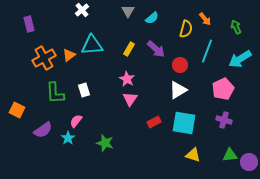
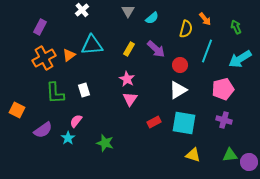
purple rectangle: moved 11 px right, 3 px down; rotated 42 degrees clockwise
pink pentagon: rotated 10 degrees clockwise
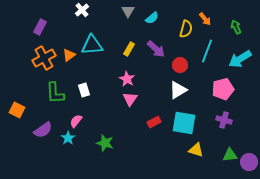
yellow triangle: moved 3 px right, 5 px up
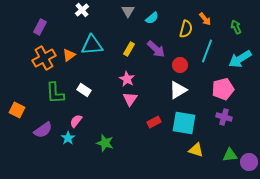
white rectangle: rotated 40 degrees counterclockwise
purple cross: moved 3 px up
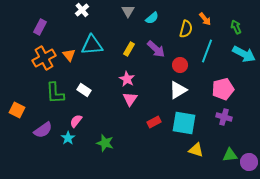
orange triangle: rotated 32 degrees counterclockwise
cyan arrow: moved 4 px right, 5 px up; rotated 120 degrees counterclockwise
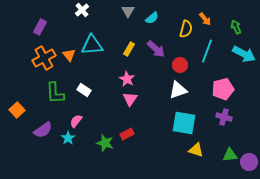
white triangle: rotated 12 degrees clockwise
orange square: rotated 21 degrees clockwise
red rectangle: moved 27 px left, 12 px down
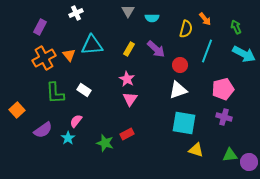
white cross: moved 6 px left, 3 px down; rotated 16 degrees clockwise
cyan semicircle: rotated 40 degrees clockwise
